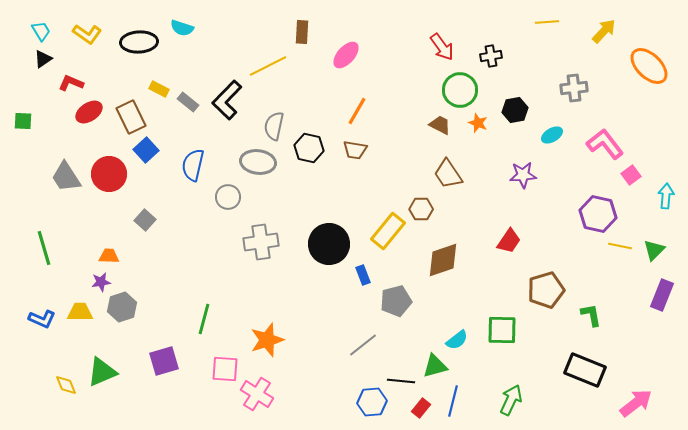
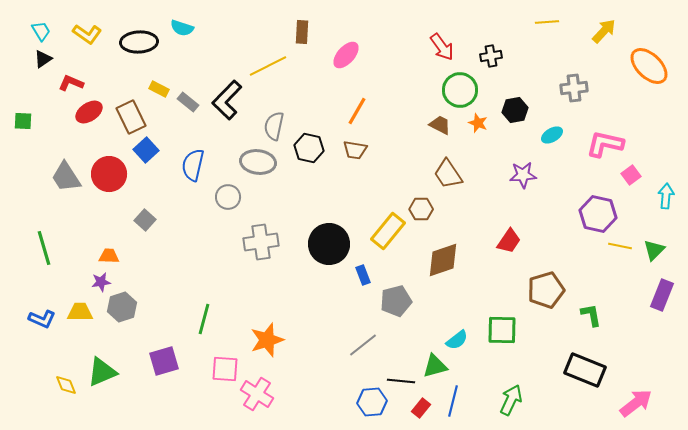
pink L-shape at (605, 144): rotated 39 degrees counterclockwise
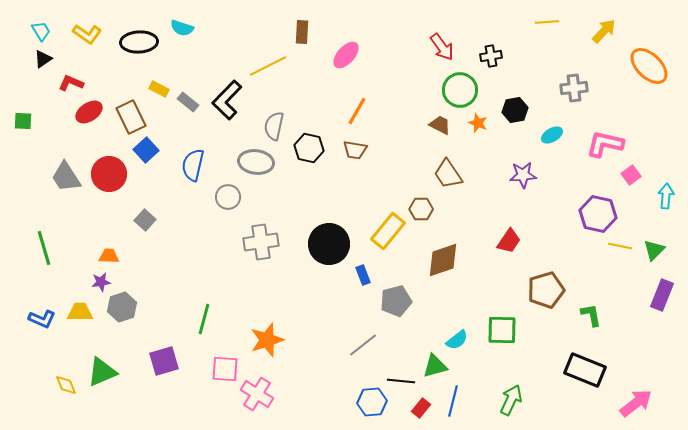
gray ellipse at (258, 162): moved 2 px left
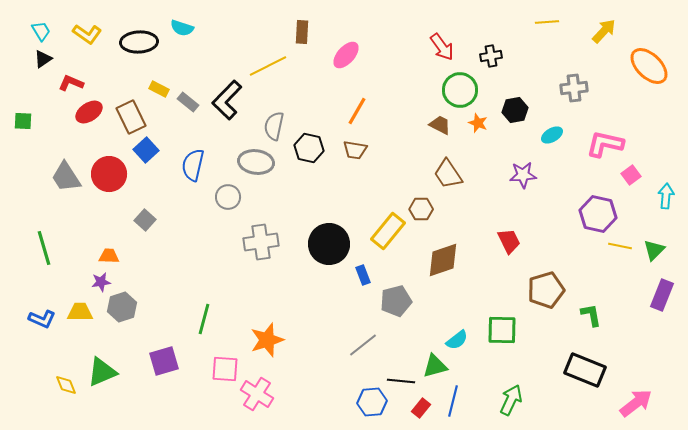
red trapezoid at (509, 241): rotated 60 degrees counterclockwise
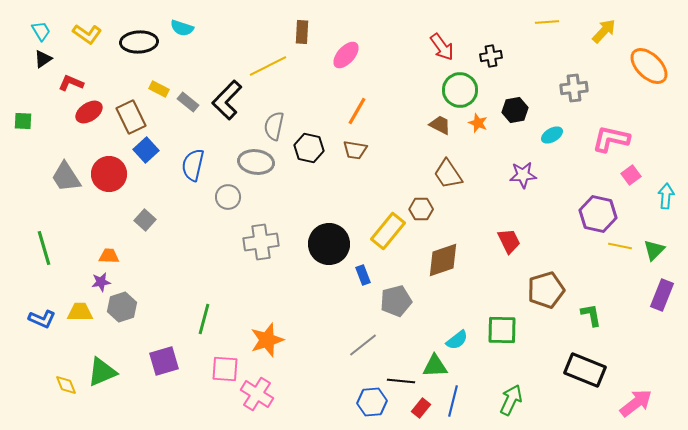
pink L-shape at (605, 144): moved 6 px right, 5 px up
green triangle at (435, 366): rotated 12 degrees clockwise
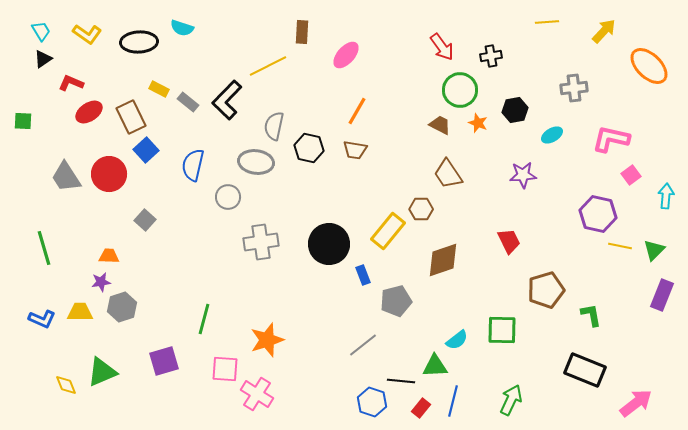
blue hexagon at (372, 402): rotated 24 degrees clockwise
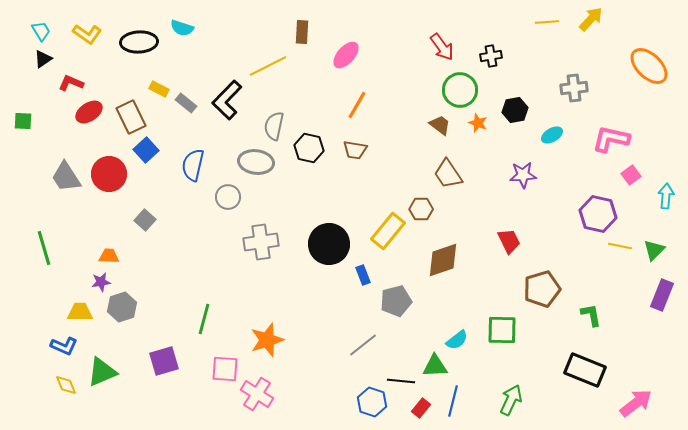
yellow arrow at (604, 31): moved 13 px left, 12 px up
gray rectangle at (188, 102): moved 2 px left, 1 px down
orange line at (357, 111): moved 6 px up
brown trapezoid at (440, 125): rotated 10 degrees clockwise
brown pentagon at (546, 290): moved 4 px left, 1 px up
blue L-shape at (42, 319): moved 22 px right, 27 px down
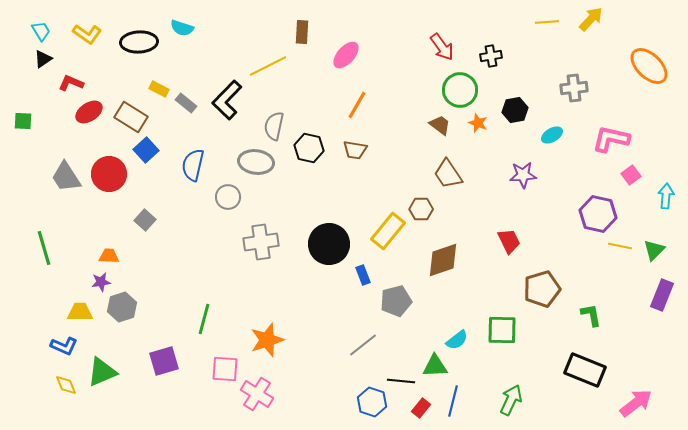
brown rectangle at (131, 117): rotated 32 degrees counterclockwise
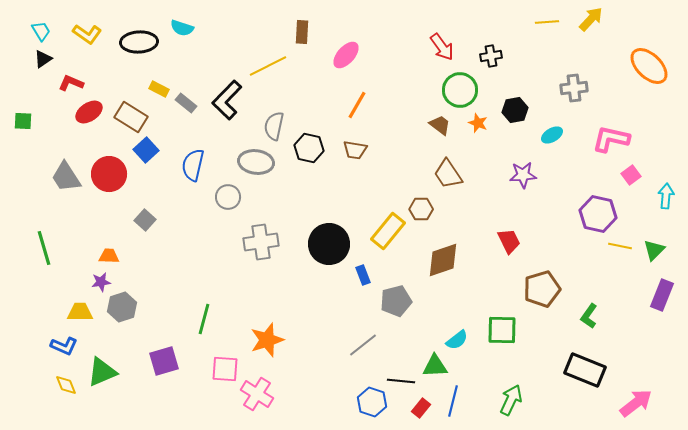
green L-shape at (591, 315): moved 2 px left, 1 px down; rotated 135 degrees counterclockwise
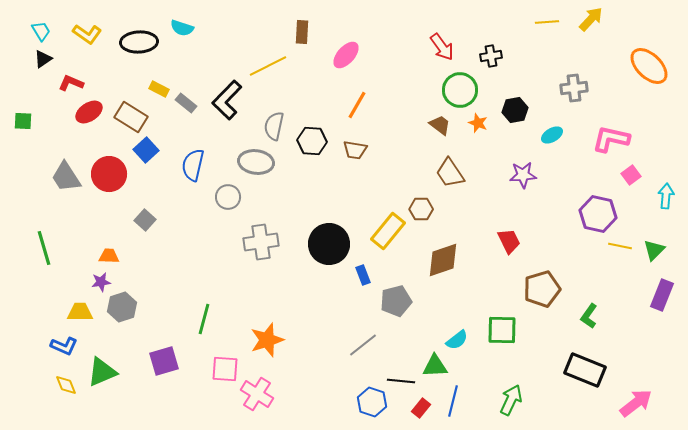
black hexagon at (309, 148): moved 3 px right, 7 px up; rotated 8 degrees counterclockwise
brown trapezoid at (448, 174): moved 2 px right, 1 px up
